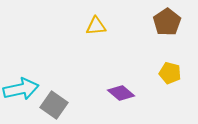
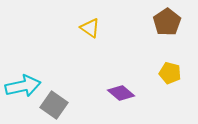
yellow triangle: moved 6 px left, 2 px down; rotated 40 degrees clockwise
cyan arrow: moved 2 px right, 3 px up
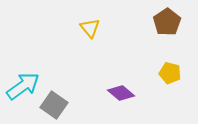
yellow triangle: rotated 15 degrees clockwise
cyan arrow: rotated 24 degrees counterclockwise
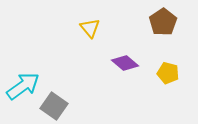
brown pentagon: moved 4 px left
yellow pentagon: moved 2 px left
purple diamond: moved 4 px right, 30 px up
gray square: moved 1 px down
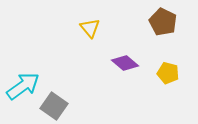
brown pentagon: rotated 12 degrees counterclockwise
